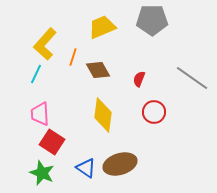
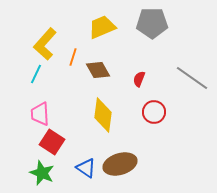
gray pentagon: moved 3 px down
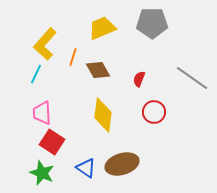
yellow trapezoid: moved 1 px down
pink trapezoid: moved 2 px right, 1 px up
brown ellipse: moved 2 px right
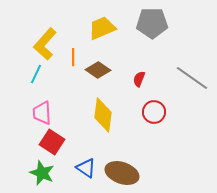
orange line: rotated 18 degrees counterclockwise
brown diamond: rotated 25 degrees counterclockwise
brown ellipse: moved 9 px down; rotated 36 degrees clockwise
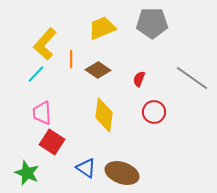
orange line: moved 2 px left, 2 px down
cyan line: rotated 18 degrees clockwise
yellow diamond: moved 1 px right
green star: moved 15 px left
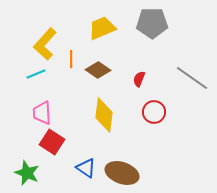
cyan line: rotated 24 degrees clockwise
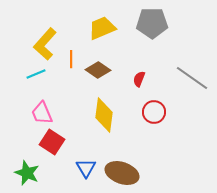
pink trapezoid: rotated 20 degrees counterclockwise
blue triangle: rotated 25 degrees clockwise
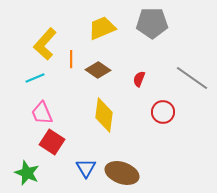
cyan line: moved 1 px left, 4 px down
red circle: moved 9 px right
